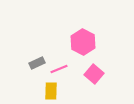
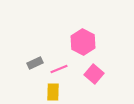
gray rectangle: moved 2 px left
yellow rectangle: moved 2 px right, 1 px down
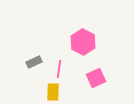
gray rectangle: moved 1 px left, 1 px up
pink line: rotated 60 degrees counterclockwise
pink square: moved 2 px right, 4 px down; rotated 24 degrees clockwise
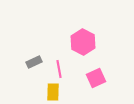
pink line: rotated 18 degrees counterclockwise
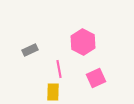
gray rectangle: moved 4 px left, 12 px up
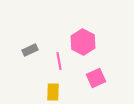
pink line: moved 8 px up
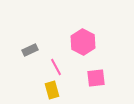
pink line: moved 3 px left, 6 px down; rotated 18 degrees counterclockwise
pink square: rotated 18 degrees clockwise
yellow rectangle: moved 1 px left, 2 px up; rotated 18 degrees counterclockwise
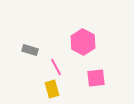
gray rectangle: rotated 42 degrees clockwise
yellow rectangle: moved 1 px up
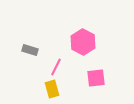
pink line: rotated 54 degrees clockwise
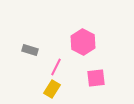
yellow rectangle: rotated 48 degrees clockwise
